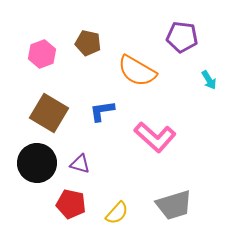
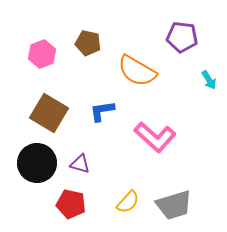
yellow semicircle: moved 11 px right, 11 px up
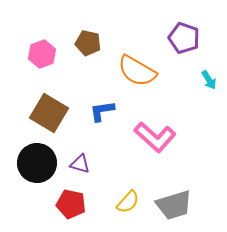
purple pentagon: moved 2 px right, 1 px down; rotated 12 degrees clockwise
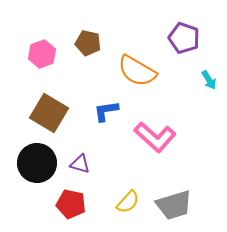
blue L-shape: moved 4 px right
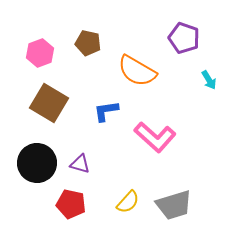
pink hexagon: moved 2 px left, 1 px up
brown square: moved 10 px up
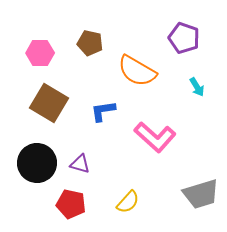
brown pentagon: moved 2 px right
pink hexagon: rotated 20 degrees clockwise
cyan arrow: moved 12 px left, 7 px down
blue L-shape: moved 3 px left
gray trapezoid: moved 27 px right, 11 px up
